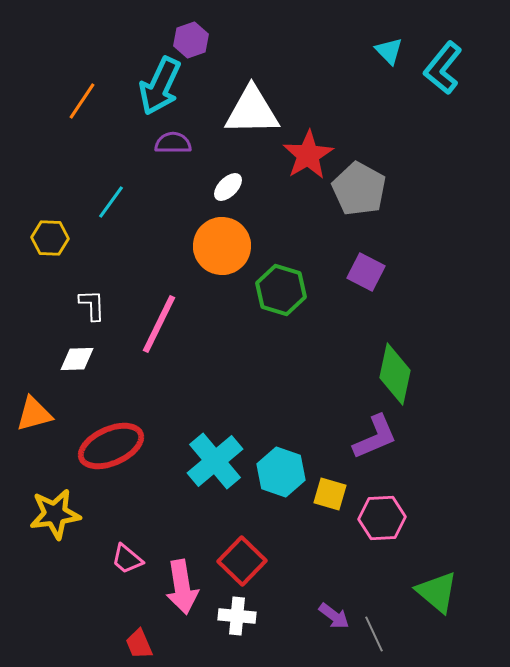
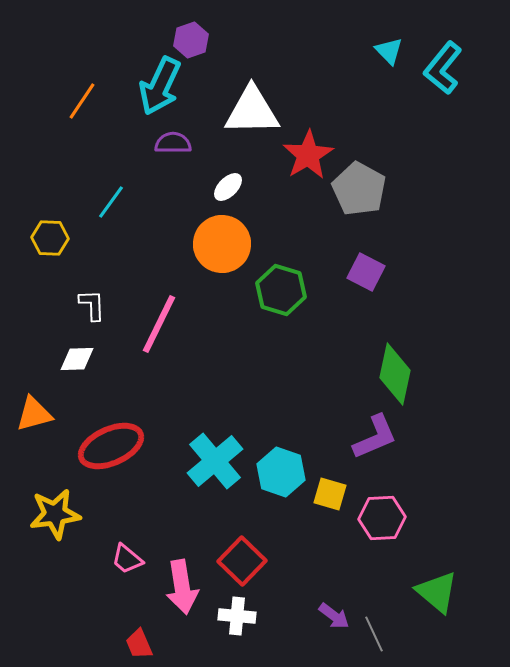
orange circle: moved 2 px up
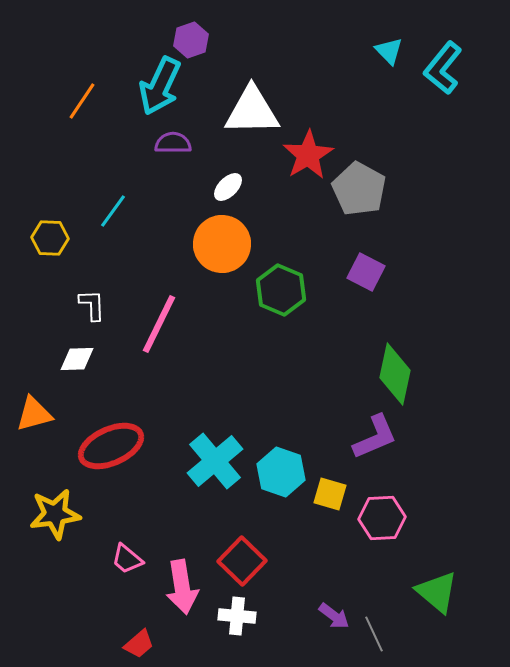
cyan line: moved 2 px right, 9 px down
green hexagon: rotated 6 degrees clockwise
red trapezoid: rotated 108 degrees counterclockwise
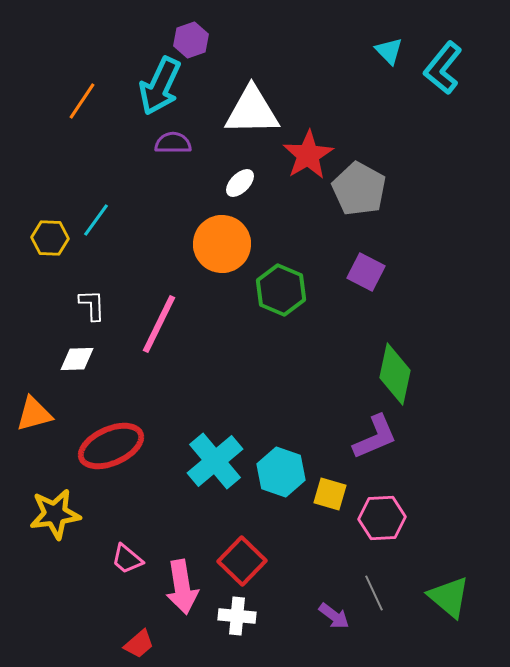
white ellipse: moved 12 px right, 4 px up
cyan line: moved 17 px left, 9 px down
green triangle: moved 12 px right, 5 px down
gray line: moved 41 px up
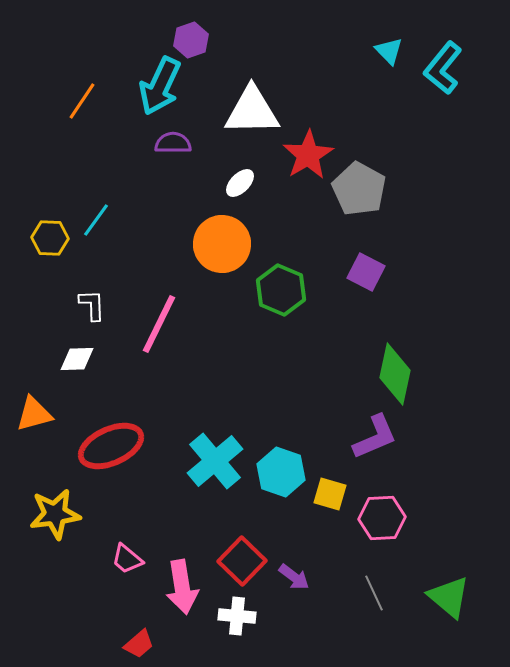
purple arrow: moved 40 px left, 39 px up
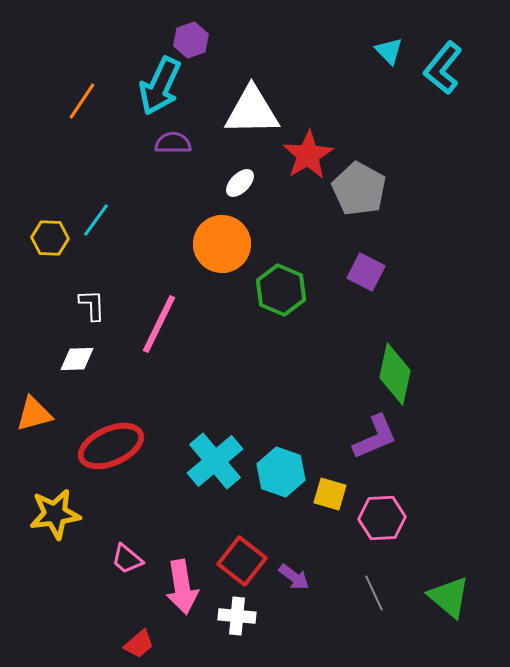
red square: rotated 6 degrees counterclockwise
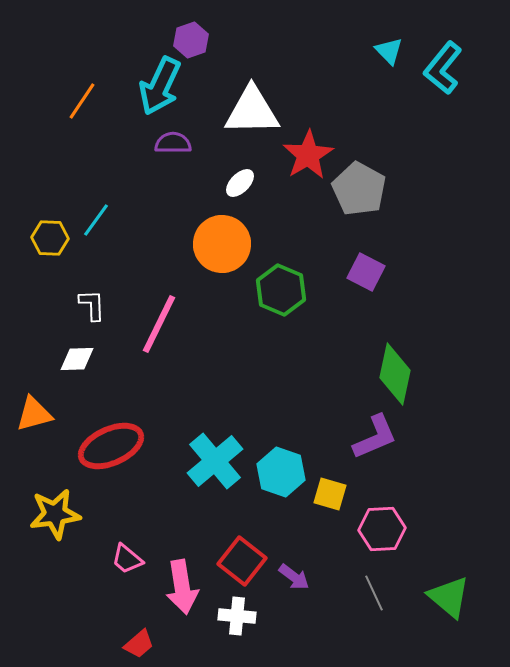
pink hexagon: moved 11 px down
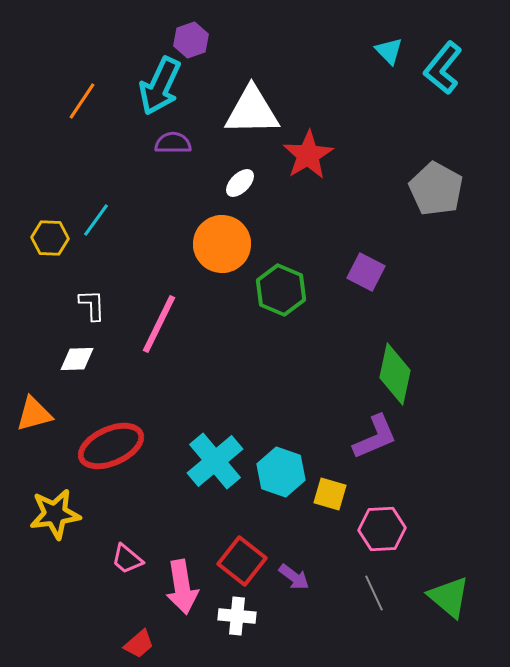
gray pentagon: moved 77 px right
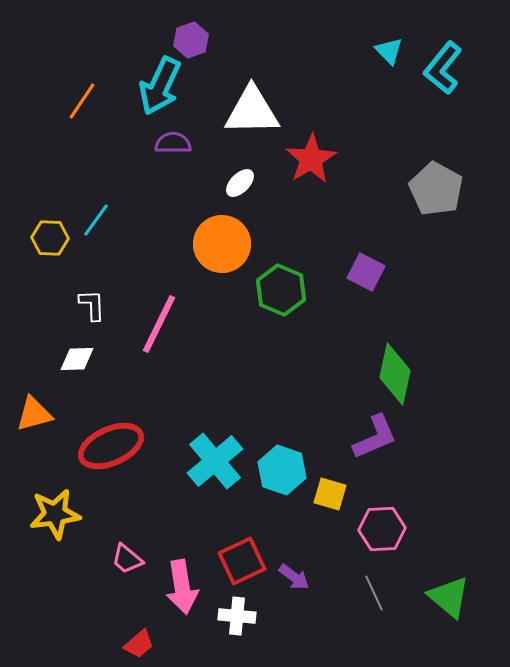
red star: moved 3 px right, 4 px down
cyan hexagon: moved 1 px right, 2 px up
red square: rotated 27 degrees clockwise
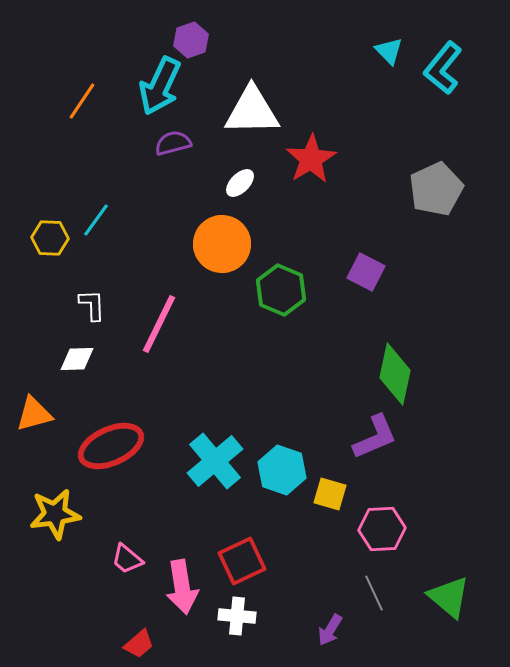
purple semicircle: rotated 15 degrees counterclockwise
gray pentagon: rotated 18 degrees clockwise
purple arrow: moved 36 px right, 53 px down; rotated 84 degrees clockwise
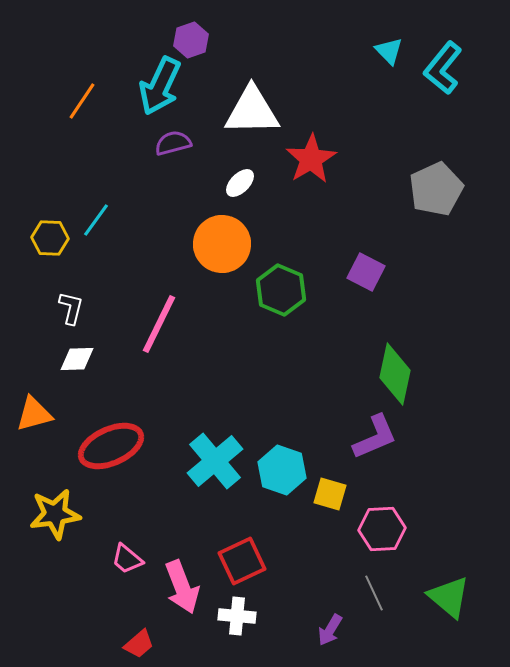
white L-shape: moved 21 px left, 3 px down; rotated 16 degrees clockwise
pink arrow: rotated 12 degrees counterclockwise
